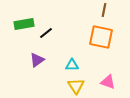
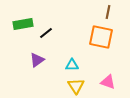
brown line: moved 4 px right, 2 px down
green rectangle: moved 1 px left
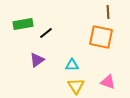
brown line: rotated 16 degrees counterclockwise
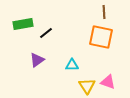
brown line: moved 4 px left
yellow triangle: moved 11 px right
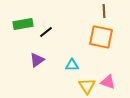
brown line: moved 1 px up
black line: moved 1 px up
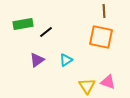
cyan triangle: moved 6 px left, 5 px up; rotated 32 degrees counterclockwise
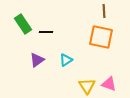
green rectangle: rotated 66 degrees clockwise
black line: rotated 40 degrees clockwise
pink triangle: moved 1 px right, 2 px down
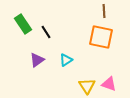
black line: rotated 56 degrees clockwise
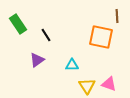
brown line: moved 13 px right, 5 px down
green rectangle: moved 5 px left
black line: moved 3 px down
cyan triangle: moved 6 px right, 5 px down; rotated 32 degrees clockwise
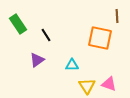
orange square: moved 1 px left, 1 px down
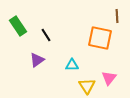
green rectangle: moved 2 px down
pink triangle: moved 6 px up; rotated 49 degrees clockwise
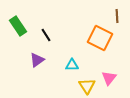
orange square: rotated 15 degrees clockwise
